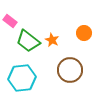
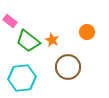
orange circle: moved 3 px right, 1 px up
brown circle: moved 2 px left, 3 px up
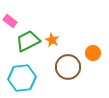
orange circle: moved 6 px right, 21 px down
green trapezoid: rotated 115 degrees clockwise
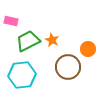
pink rectangle: moved 1 px right; rotated 24 degrees counterclockwise
orange circle: moved 5 px left, 4 px up
cyan hexagon: moved 3 px up
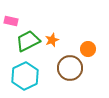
orange star: rotated 24 degrees clockwise
brown circle: moved 2 px right, 1 px down
cyan hexagon: moved 3 px right, 1 px down; rotated 20 degrees counterclockwise
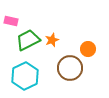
green trapezoid: moved 1 px up
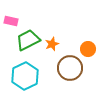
orange star: moved 4 px down
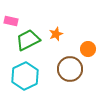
orange star: moved 4 px right, 10 px up
brown circle: moved 1 px down
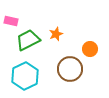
orange circle: moved 2 px right
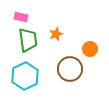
pink rectangle: moved 10 px right, 4 px up
green trapezoid: rotated 110 degrees clockwise
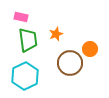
brown circle: moved 6 px up
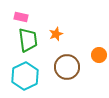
orange circle: moved 9 px right, 6 px down
brown circle: moved 3 px left, 4 px down
